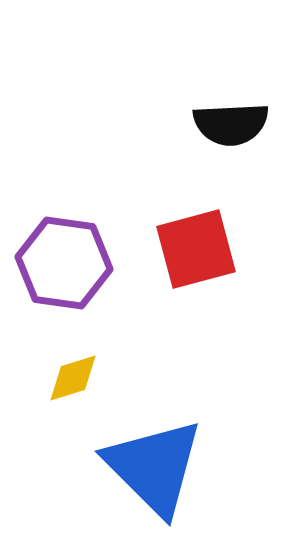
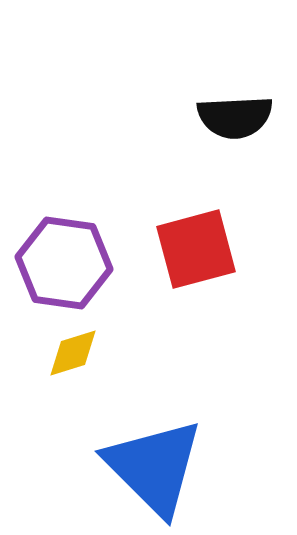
black semicircle: moved 4 px right, 7 px up
yellow diamond: moved 25 px up
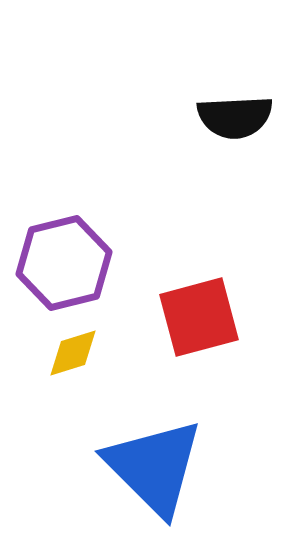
red square: moved 3 px right, 68 px down
purple hexagon: rotated 22 degrees counterclockwise
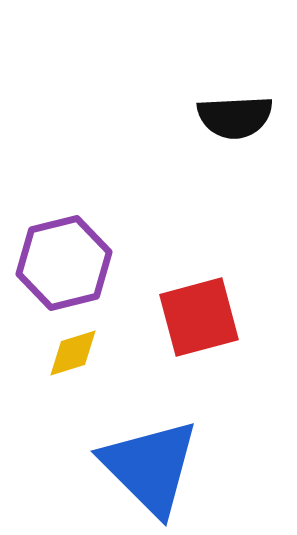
blue triangle: moved 4 px left
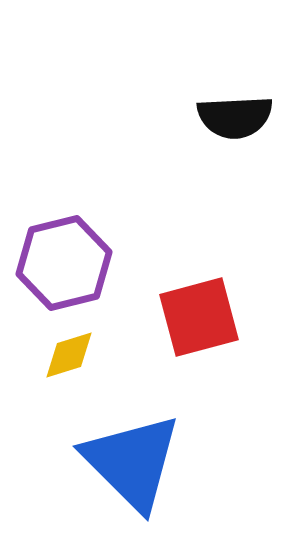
yellow diamond: moved 4 px left, 2 px down
blue triangle: moved 18 px left, 5 px up
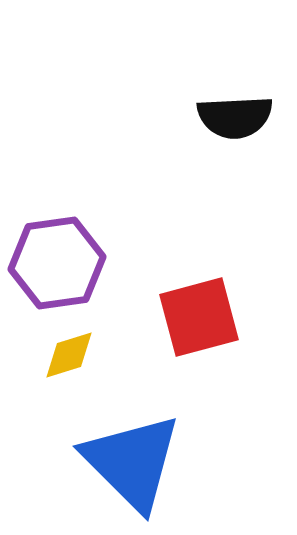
purple hexagon: moved 7 px left; rotated 6 degrees clockwise
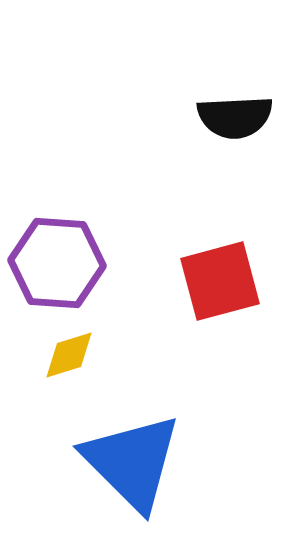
purple hexagon: rotated 12 degrees clockwise
red square: moved 21 px right, 36 px up
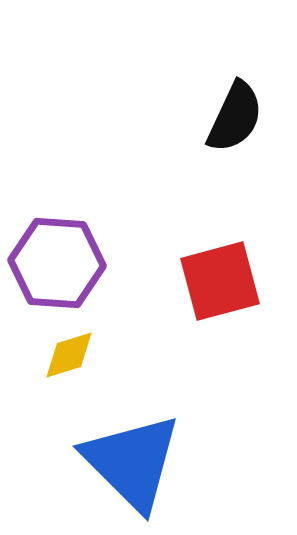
black semicircle: rotated 62 degrees counterclockwise
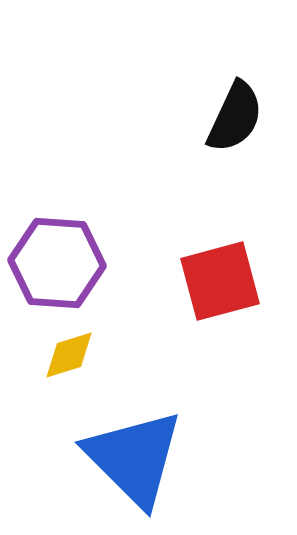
blue triangle: moved 2 px right, 4 px up
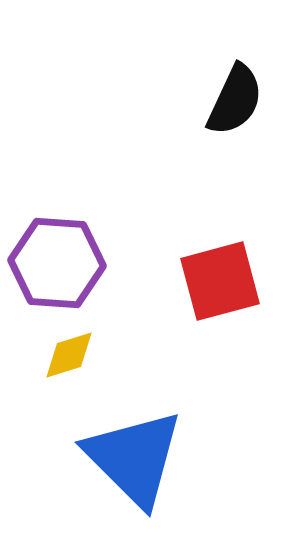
black semicircle: moved 17 px up
